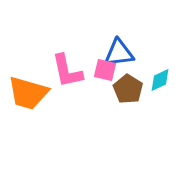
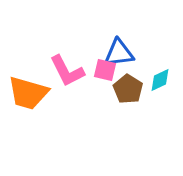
pink L-shape: rotated 15 degrees counterclockwise
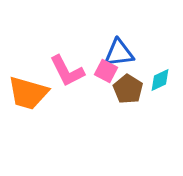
pink square: moved 1 px right, 1 px down; rotated 15 degrees clockwise
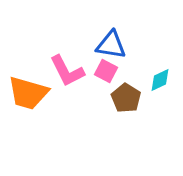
blue triangle: moved 8 px left, 8 px up; rotated 16 degrees clockwise
brown pentagon: moved 2 px left, 9 px down
